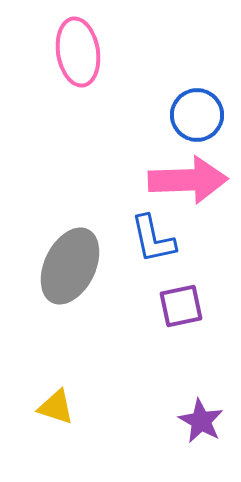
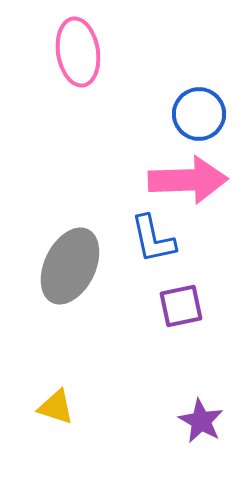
blue circle: moved 2 px right, 1 px up
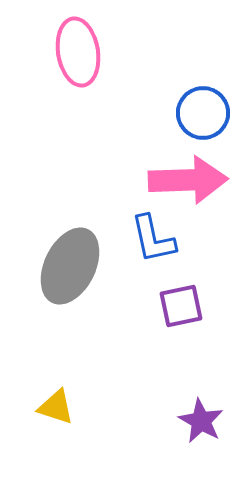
blue circle: moved 4 px right, 1 px up
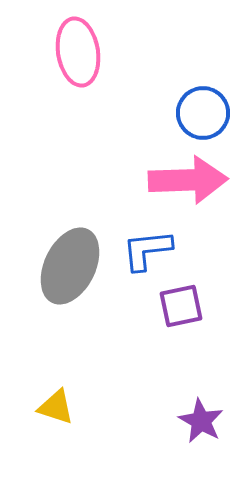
blue L-shape: moved 6 px left, 11 px down; rotated 96 degrees clockwise
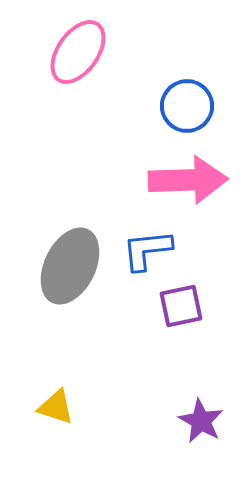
pink ellipse: rotated 44 degrees clockwise
blue circle: moved 16 px left, 7 px up
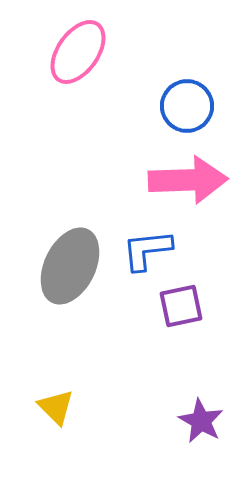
yellow triangle: rotated 27 degrees clockwise
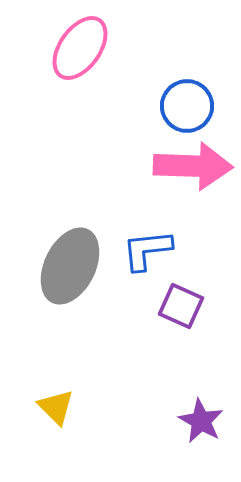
pink ellipse: moved 2 px right, 4 px up
pink arrow: moved 5 px right, 14 px up; rotated 4 degrees clockwise
purple square: rotated 36 degrees clockwise
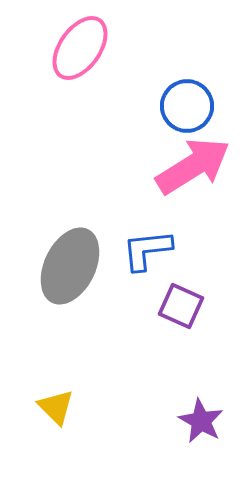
pink arrow: rotated 34 degrees counterclockwise
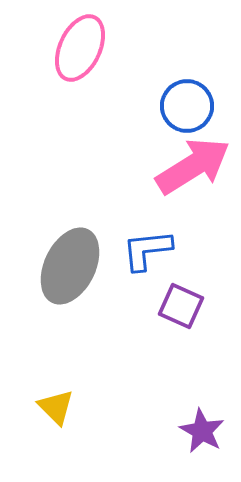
pink ellipse: rotated 10 degrees counterclockwise
purple star: moved 1 px right, 10 px down
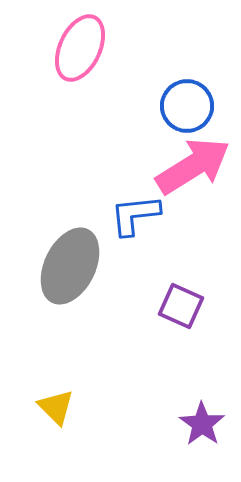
blue L-shape: moved 12 px left, 35 px up
purple star: moved 7 px up; rotated 6 degrees clockwise
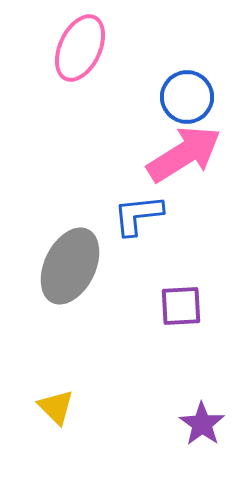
blue circle: moved 9 px up
pink arrow: moved 9 px left, 12 px up
blue L-shape: moved 3 px right
purple square: rotated 27 degrees counterclockwise
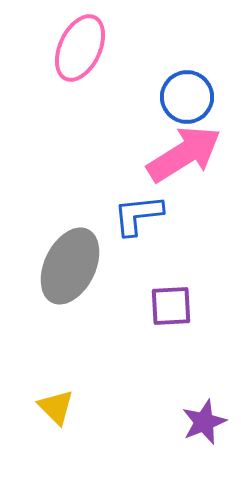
purple square: moved 10 px left
purple star: moved 2 px right, 2 px up; rotated 15 degrees clockwise
